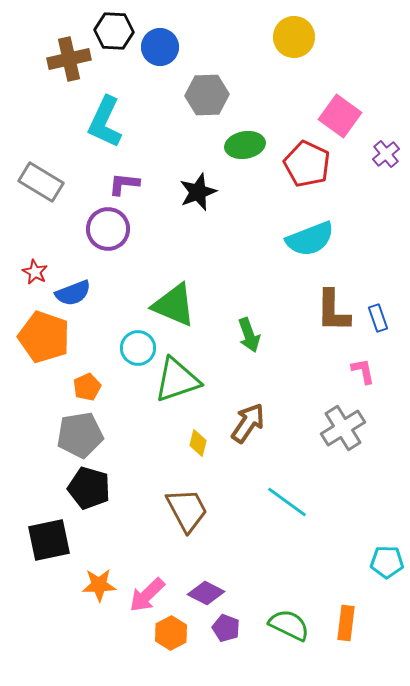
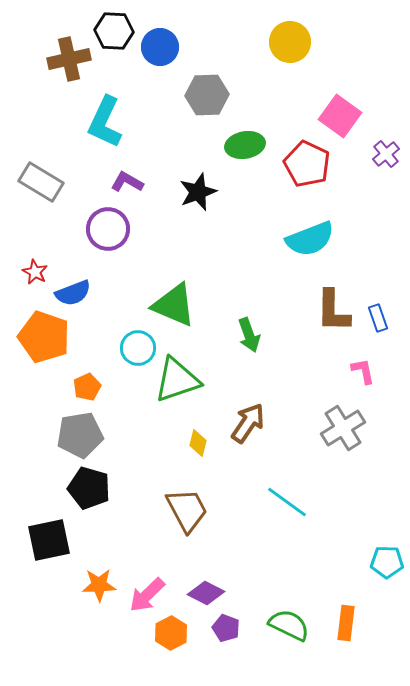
yellow circle at (294, 37): moved 4 px left, 5 px down
purple L-shape at (124, 184): moved 3 px right, 2 px up; rotated 24 degrees clockwise
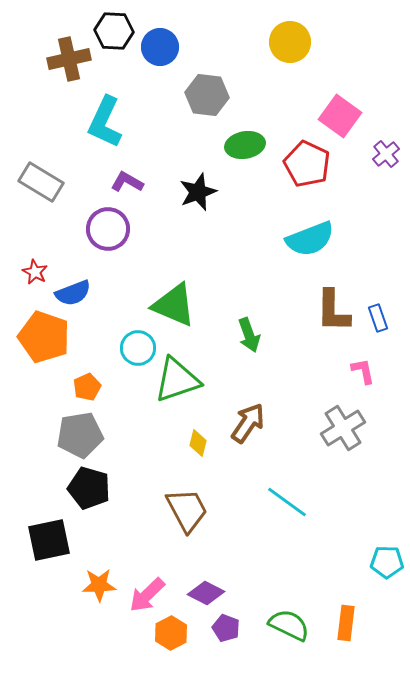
gray hexagon at (207, 95): rotated 9 degrees clockwise
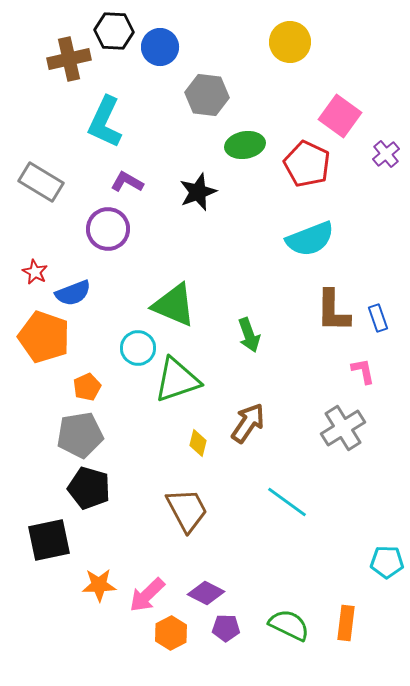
purple pentagon at (226, 628): rotated 20 degrees counterclockwise
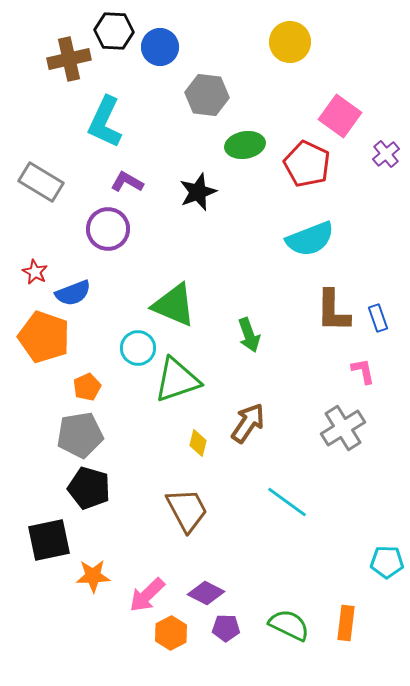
orange star at (99, 585): moved 6 px left, 9 px up
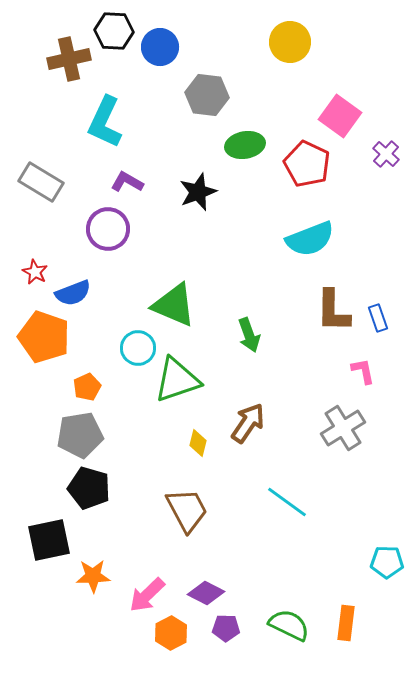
purple cross at (386, 154): rotated 8 degrees counterclockwise
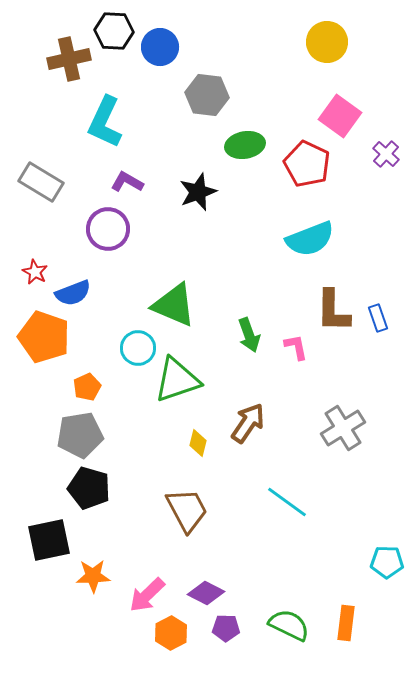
yellow circle at (290, 42): moved 37 px right
pink L-shape at (363, 371): moved 67 px left, 24 px up
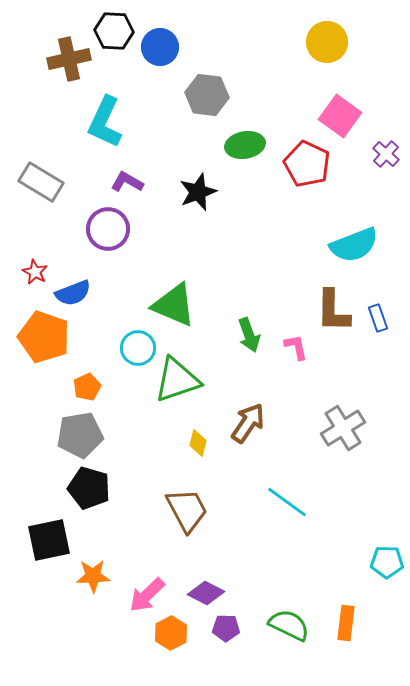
cyan semicircle at (310, 239): moved 44 px right, 6 px down
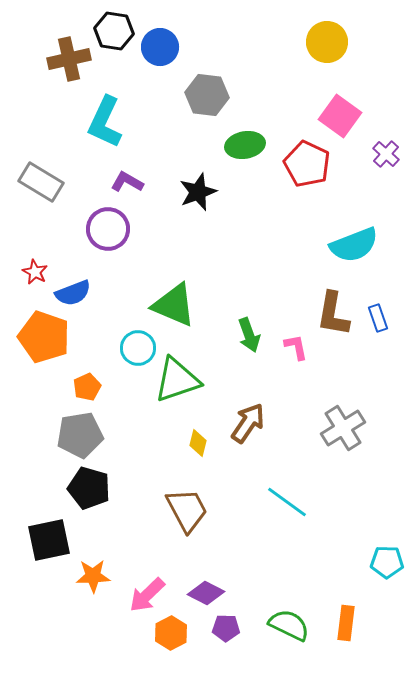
black hexagon at (114, 31): rotated 6 degrees clockwise
brown L-shape at (333, 311): moved 3 px down; rotated 9 degrees clockwise
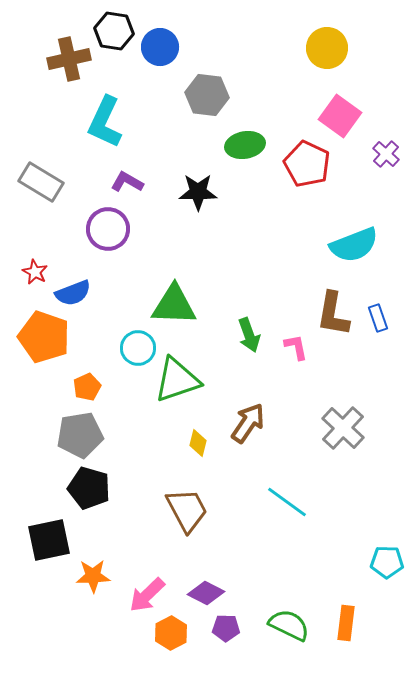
yellow circle at (327, 42): moved 6 px down
black star at (198, 192): rotated 21 degrees clockwise
green triangle at (174, 305): rotated 21 degrees counterclockwise
gray cross at (343, 428): rotated 15 degrees counterclockwise
